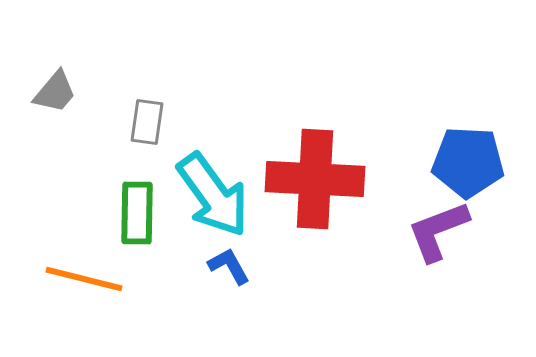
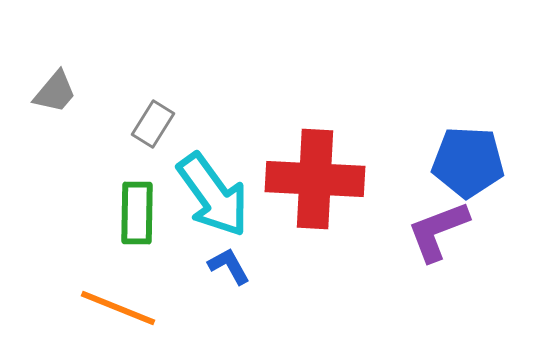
gray rectangle: moved 6 px right, 2 px down; rotated 24 degrees clockwise
orange line: moved 34 px right, 29 px down; rotated 8 degrees clockwise
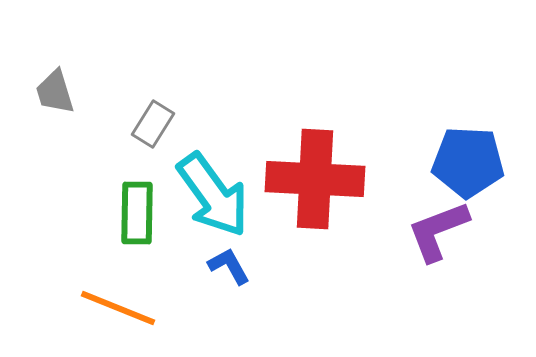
gray trapezoid: rotated 123 degrees clockwise
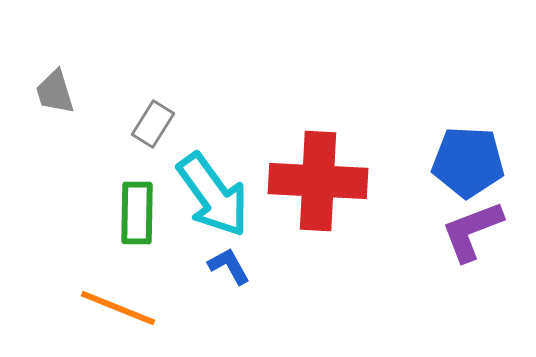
red cross: moved 3 px right, 2 px down
purple L-shape: moved 34 px right
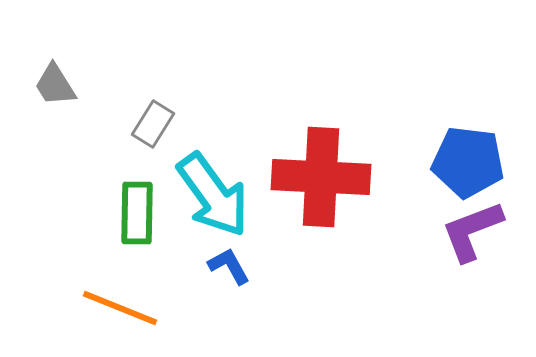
gray trapezoid: moved 7 px up; rotated 15 degrees counterclockwise
blue pentagon: rotated 4 degrees clockwise
red cross: moved 3 px right, 4 px up
orange line: moved 2 px right
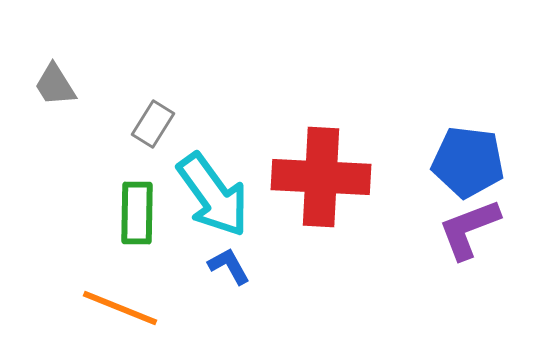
purple L-shape: moved 3 px left, 2 px up
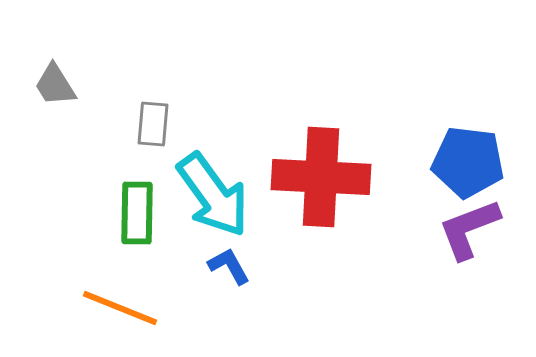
gray rectangle: rotated 27 degrees counterclockwise
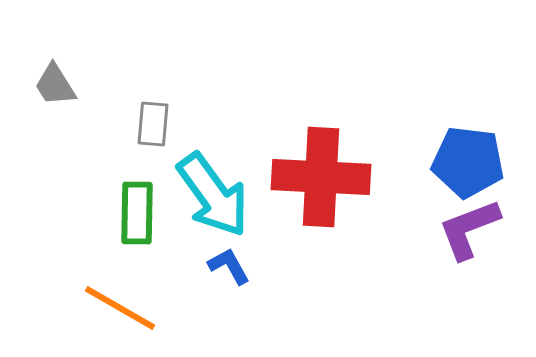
orange line: rotated 8 degrees clockwise
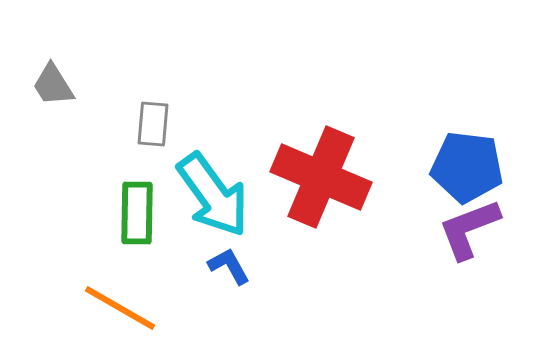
gray trapezoid: moved 2 px left
blue pentagon: moved 1 px left, 5 px down
red cross: rotated 20 degrees clockwise
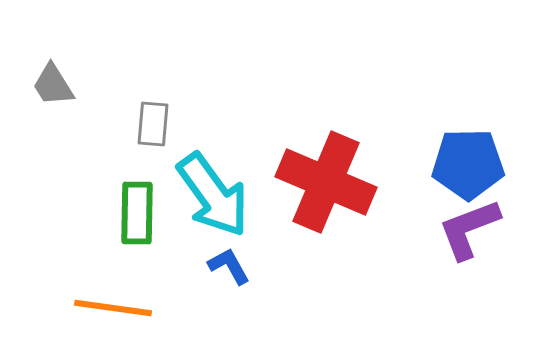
blue pentagon: moved 1 px right, 3 px up; rotated 8 degrees counterclockwise
red cross: moved 5 px right, 5 px down
orange line: moved 7 px left; rotated 22 degrees counterclockwise
